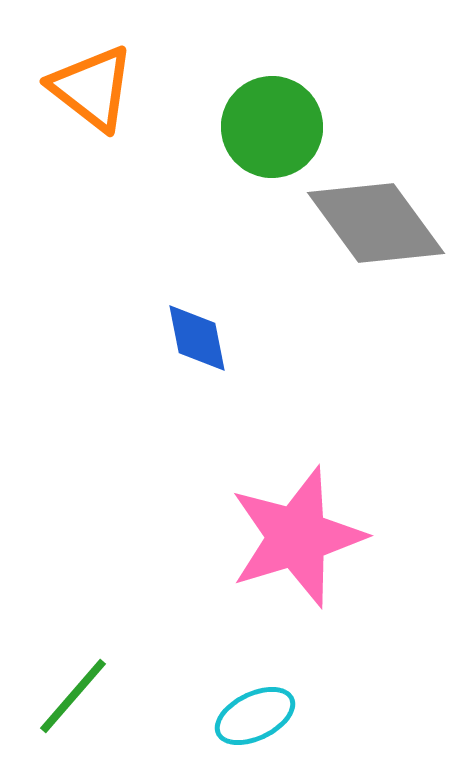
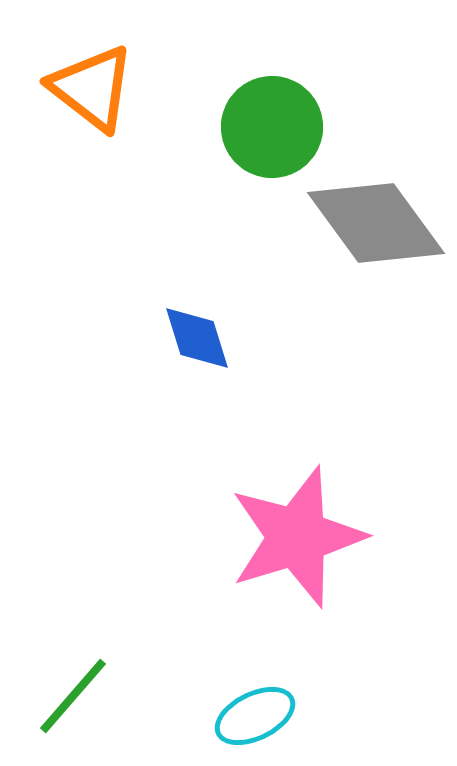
blue diamond: rotated 6 degrees counterclockwise
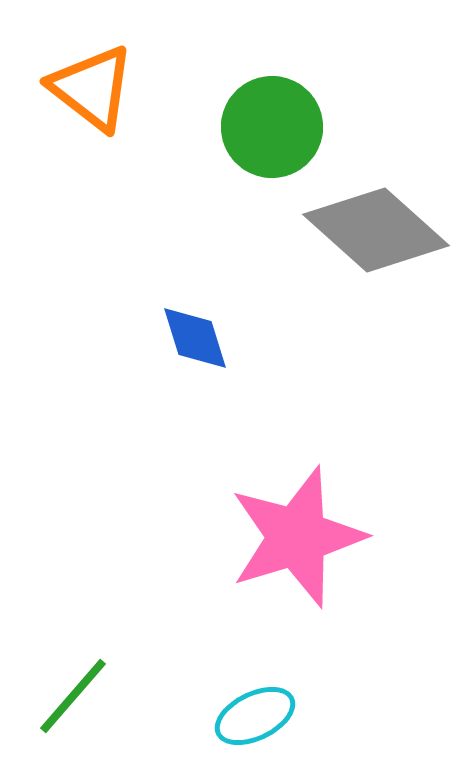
gray diamond: moved 7 px down; rotated 12 degrees counterclockwise
blue diamond: moved 2 px left
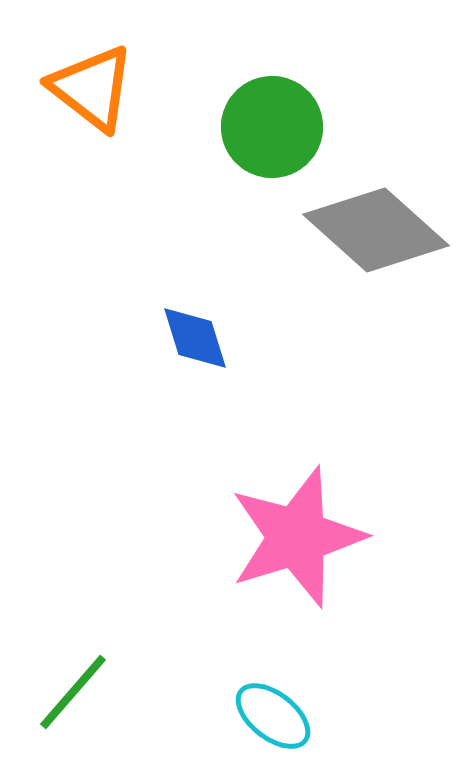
green line: moved 4 px up
cyan ellipse: moved 18 px right; rotated 64 degrees clockwise
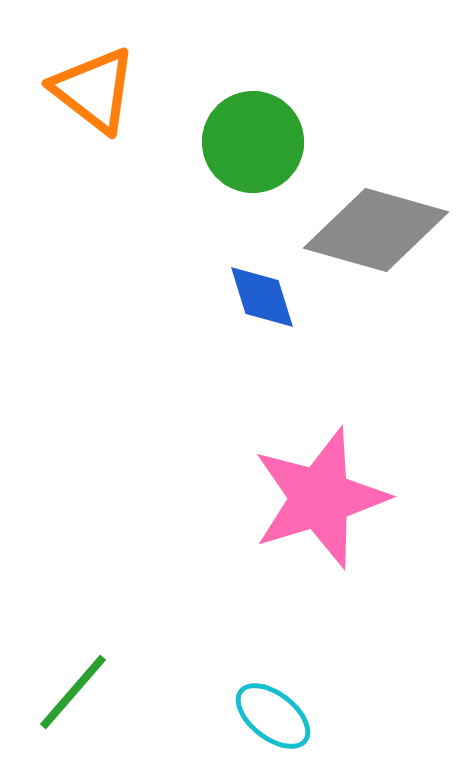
orange triangle: moved 2 px right, 2 px down
green circle: moved 19 px left, 15 px down
gray diamond: rotated 26 degrees counterclockwise
blue diamond: moved 67 px right, 41 px up
pink star: moved 23 px right, 39 px up
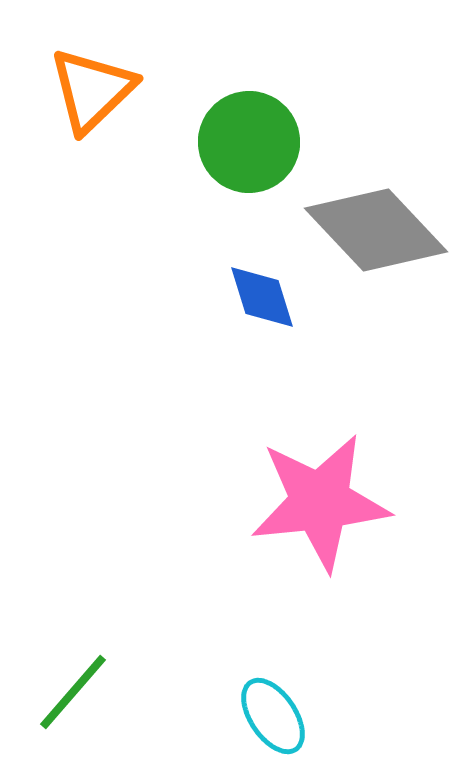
orange triangle: moved 2 px left; rotated 38 degrees clockwise
green circle: moved 4 px left
gray diamond: rotated 31 degrees clockwise
pink star: moved 4 px down; rotated 11 degrees clockwise
cyan ellipse: rotated 18 degrees clockwise
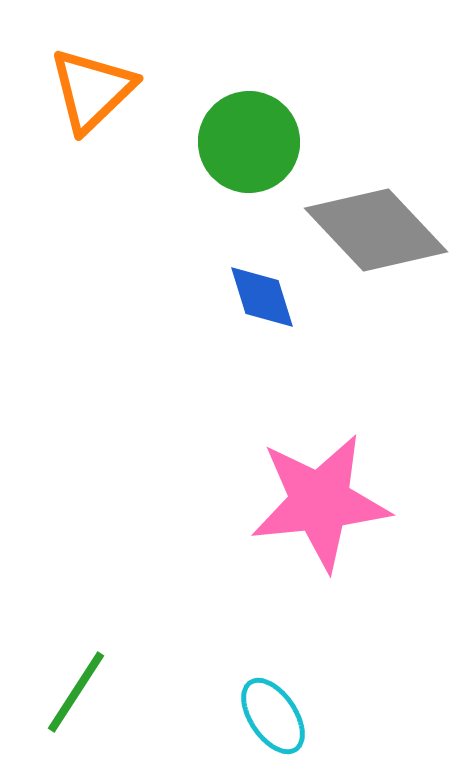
green line: moved 3 px right; rotated 8 degrees counterclockwise
